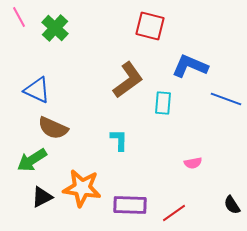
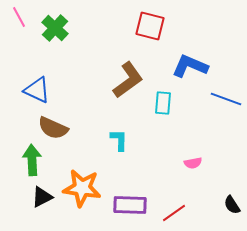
green arrow: rotated 120 degrees clockwise
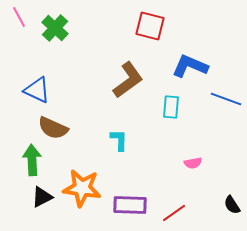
cyan rectangle: moved 8 px right, 4 px down
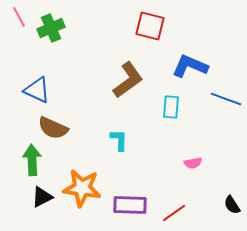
green cross: moved 4 px left; rotated 24 degrees clockwise
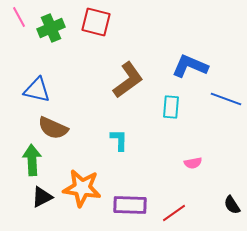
red square: moved 54 px left, 4 px up
blue triangle: rotated 12 degrees counterclockwise
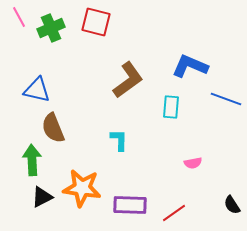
brown semicircle: rotated 44 degrees clockwise
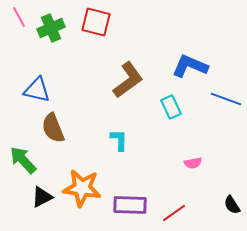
cyan rectangle: rotated 30 degrees counterclockwise
green arrow: moved 9 px left; rotated 40 degrees counterclockwise
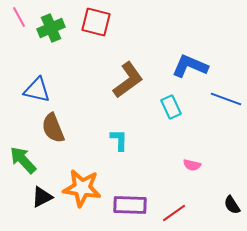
pink semicircle: moved 1 px left, 2 px down; rotated 24 degrees clockwise
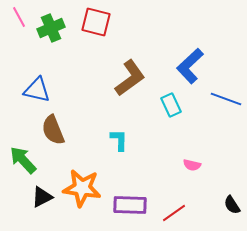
blue L-shape: rotated 66 degrees counterclockwise
brown L-shape: moved 2 px right, 2 px up
cyan rectangle: moved 2 px up
brown semicircle: moved 2 px down
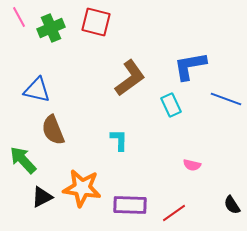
blue L-shape: rotated 33 degrees clockwise
